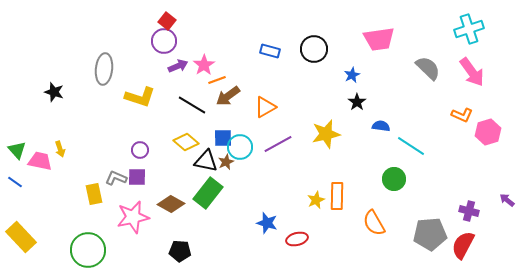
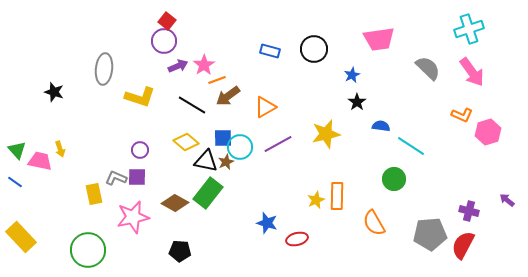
brown diamond at (171, 204): moved 4 px right, 1 px up
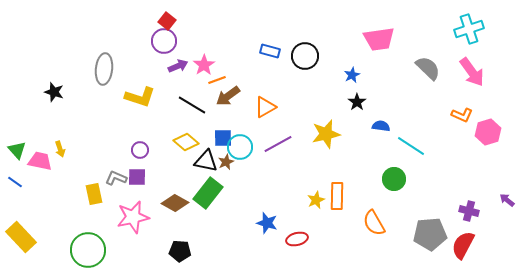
black circle at (314, 49): moved 9 px left, 7 px down
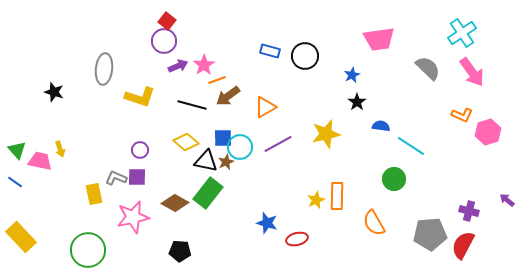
cyan cross at (469, 29): moved 7 px left, 4 px down; rotated 16 degrees counterclockwise
black line at (192, 105): rotated 16 degrees counterclockwise
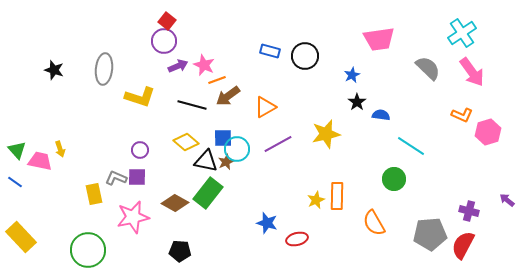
pink star at (204, 65): rotated 15 degrees counterclockwise
black star at (54, 92): moved 22 px up
blue semicircle at (381, 126): moved 11 px up
cyan circle at (240, 147): moved 3 px left, 2 px down
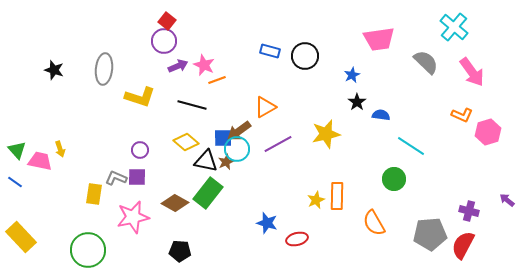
cyan cross at (462, 33): moved 8 px left, 6 px up; rotated 16 degrees counterclockwise
gray semicircle at (428, 68): moved 2 px left, 6 px up
brown arrow at (228, 96): moved 11 px right, 35 px down
yellow rectangle at (94, 194): rotated 20 degrees clockwise
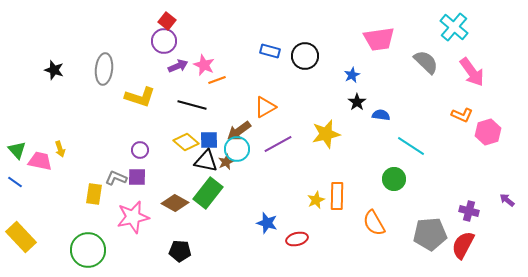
blue square at (223, 138): moved 14 px left, 2 px down
